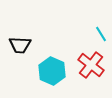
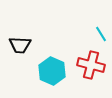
red cross: rotated 24 degrees counterclockwise
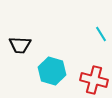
red cross: moved 3 px right, 15 px down
cyan hexagon: rotated 8 degrees counterclockwise
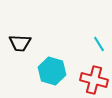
cyan line: moved 2 px left, 10 px down
black trapezoid: moved 2 px up
